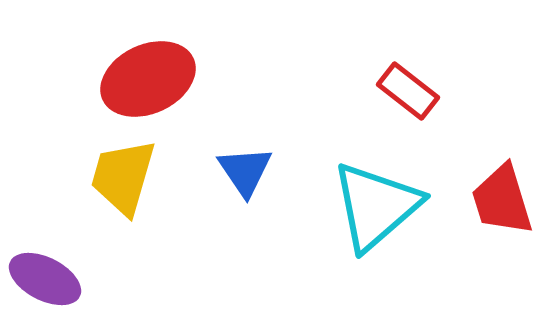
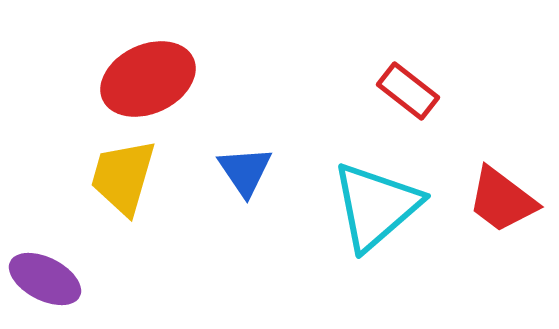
red trapezoid: rotated 36 degrees counterclockwise
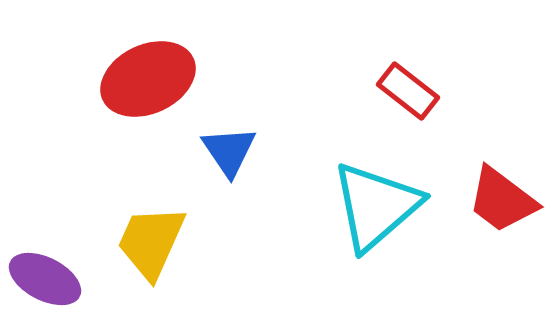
blue triangle: moved 16 px left, 20 px up
yellow trapezoid: moved 28 px right, 65 px down; rotated 8 degrees clockwise
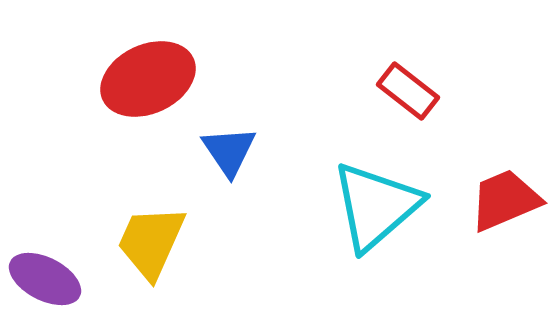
red trapezoid: moved 3 px right; rotated 120 degrees clockwise
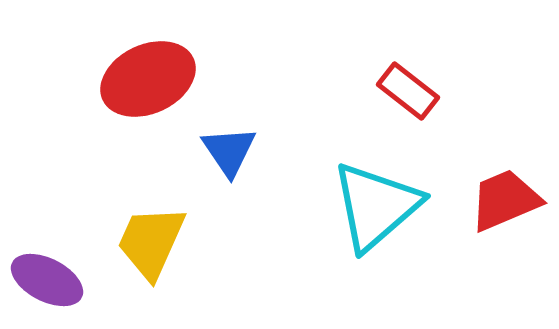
purple ellipse: moved 2 px right, 1 px down
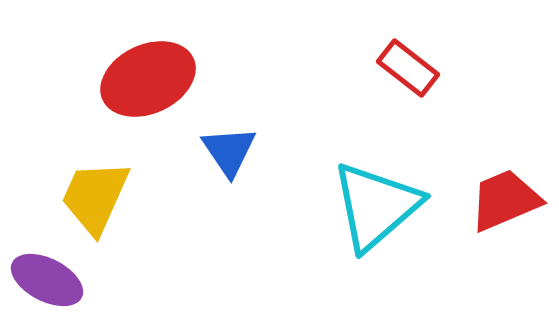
red rectangle: moved 23 px up
yellow trapezoid: moved 56 px left, 45 px up
